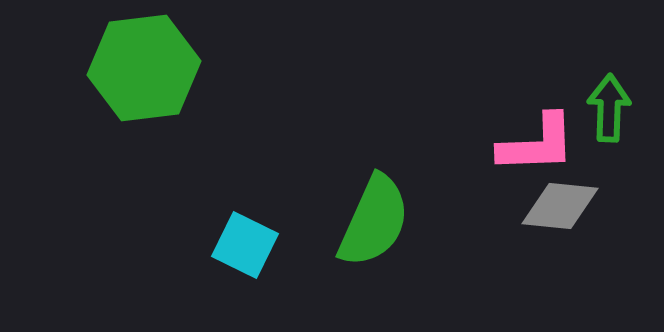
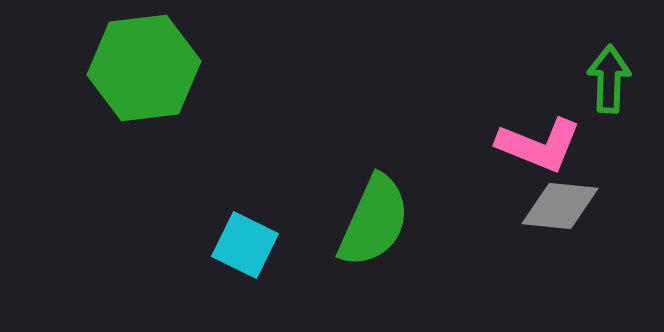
green arrow: moved 29 px up
pink L-shape: moved 2 px right, 1 px down; rotated 24 degrees clockwise
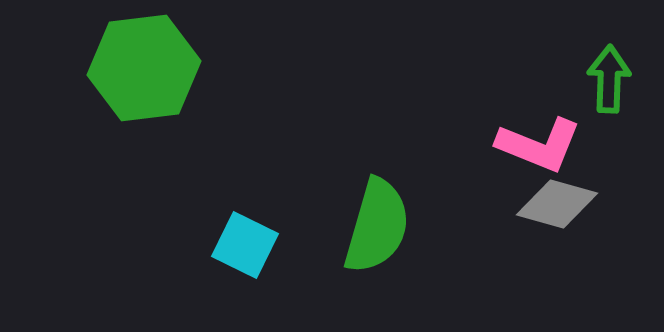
gray diamond: moved 3 px left, 2 px up; rotated 10 degrees clockwise
green semicircle: moved 3 px right, 5 px down; rotated 8 degrees counterclockwise
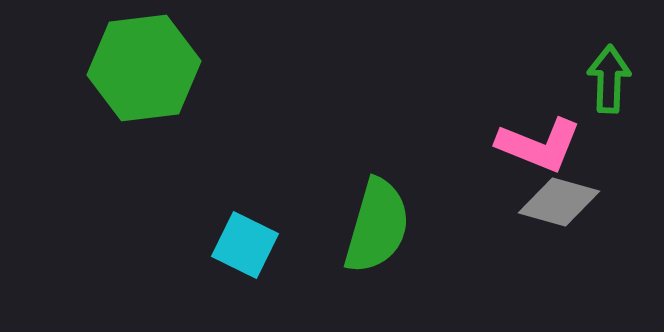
gray diamond: moved 2 px right, 2 px up
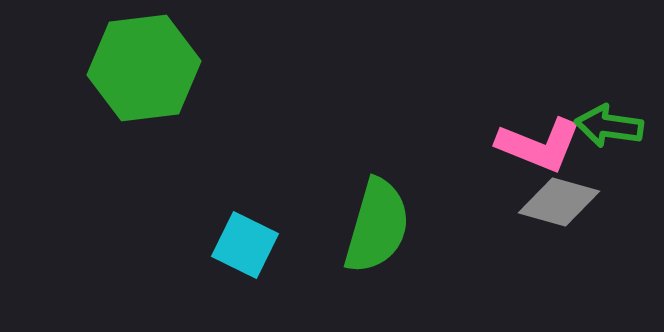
green arrow: moved 47 px down; rotated 84 degrees counterclockwise
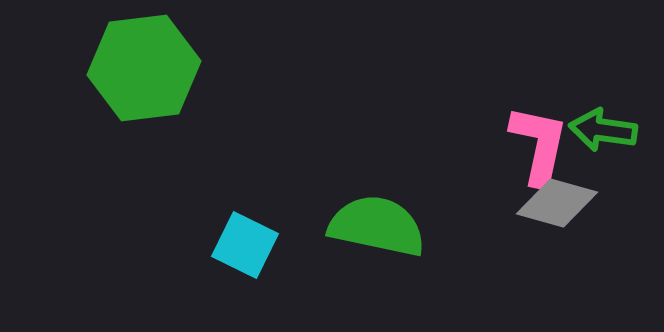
green arrow: moved 6 px left, 4 px down
pink L-shape: rotated 100 degrees counterclockwise
gray diamond: moved 2 px left, 1 px down
green semicircle: rotated 94 degrees counterclockwise
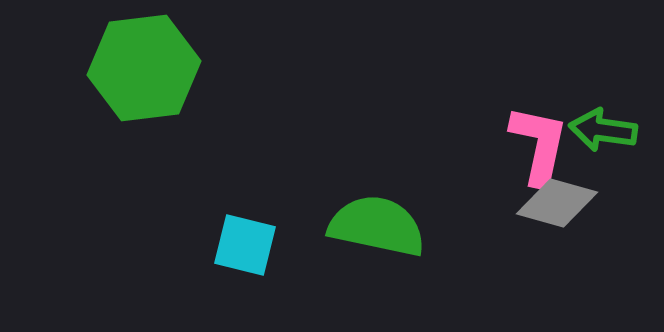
cyan square: rotated 12 degrees counterclockwise
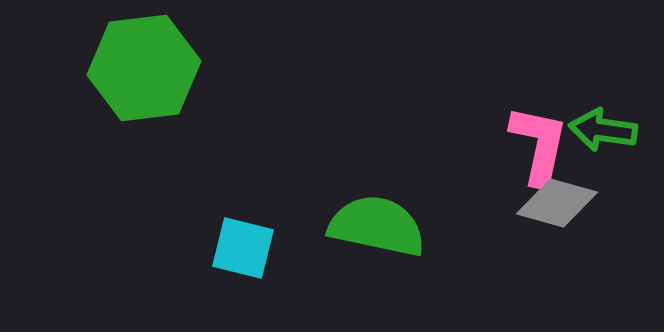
cyan square: moved 2 px left, 3 px down
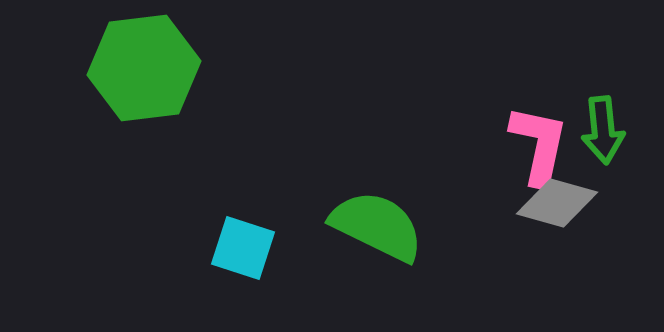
green arrow: rotated 104 degrees counterclockwise
green semicircle: rotated 14 degrees clockwise
cyan square: rotated 4 degrees clockwise
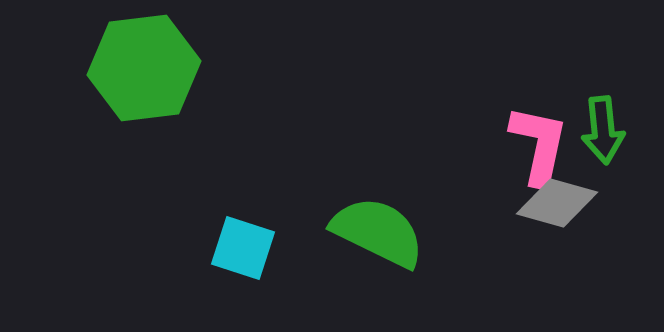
green semicircle: moved 1 px right, 6 px down
